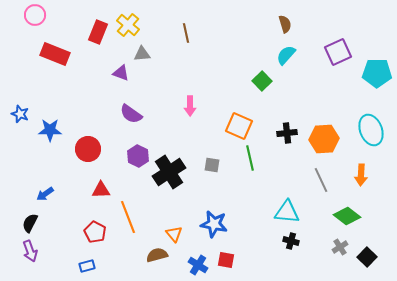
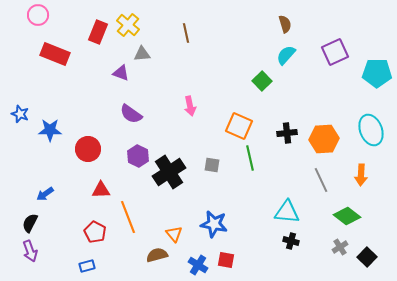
pink circle at (35, 15): moved 3 px right
purple square at (338, 52): moved 3 px left
pink arrow at (190, 106): rotated 12 degrees counterclockwise
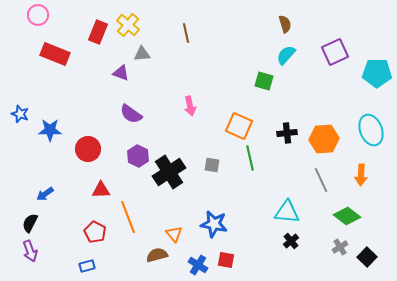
green square at (262, 81): moved 2 px right; rotated 30 degrees counterclockwise
black cross at (291, 241): rotated 35 degrees clockwise
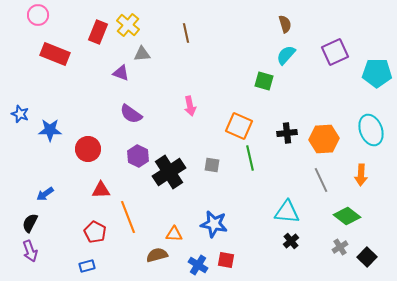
orange triangle at (174, 234): rotated 48 degrees counterclockwise
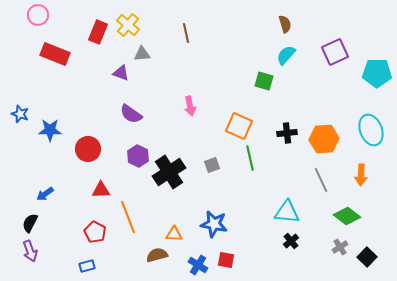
gray square at (212, 165): rotated 28 degrees counterclockwise
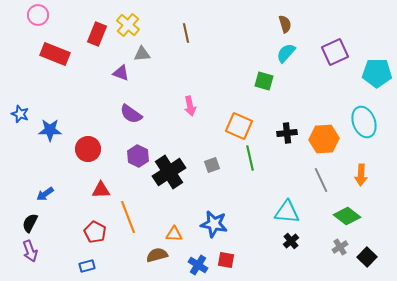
red rectangle at (98, 32): moved 1 px left, 2 px down
cyan semicircle at (286, 55): moved 2 px up
cyan ellipse at (371, 130): moved 7 px left, 8 px up
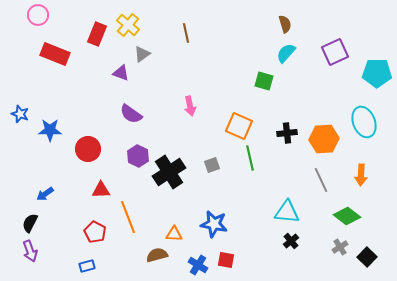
gray triangle at (142, 54): rotated 30 degrees counterclockwise
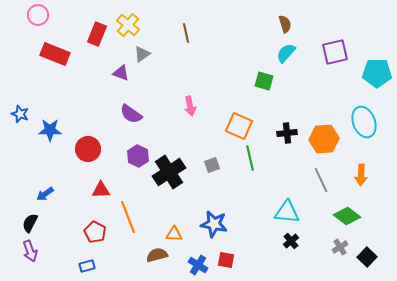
purple square at (335, 52): rotated 12 degrees clockwise
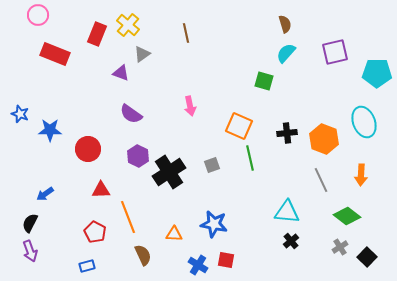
orange hexagon at (324, 139): rotated 24 degrees clockwise
brown semicircle at (157, 255): moved 14 px left; rotated 80 degrees clockwise
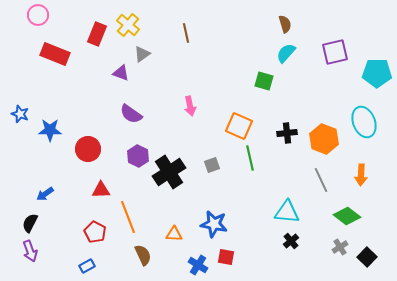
red square at (226, 260): moved 3 px up
blue rectangle at (87, 266): rotated 14 degrees counterclockwise
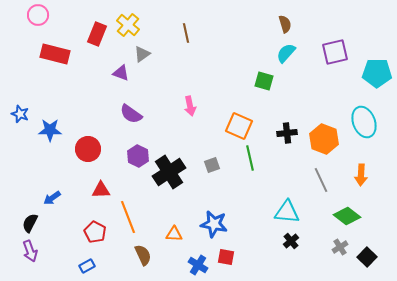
red rectangle at (55, 54): rotated 8 degrees counterclockwise
blue arrow at (45, 194): moved 7 px right, 4 px down
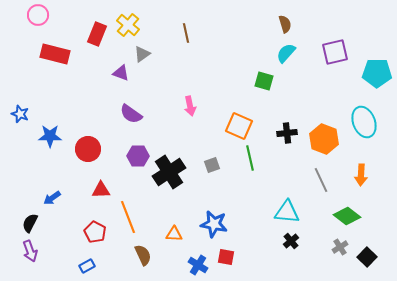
blue star at (50, 130): moved 6 px down
purple hexagon at (138, 156): rotated 25 degrees counterclockwise
